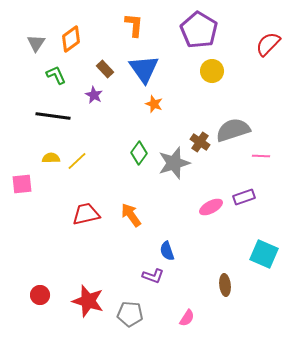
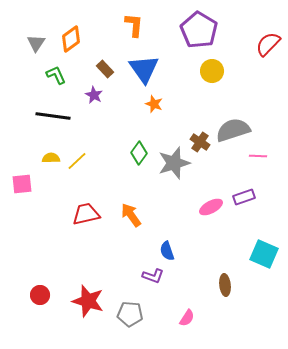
pink line: moved 3 px left
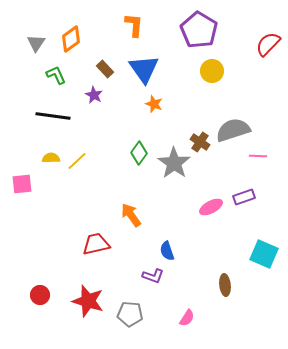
gray star: rotated 20 degrees counterclockwise
red trapezoid: moved 10 px right, 30 px down
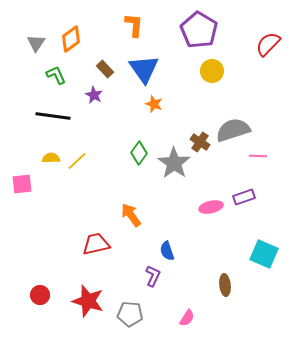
pink ellipse: rotated 15 degrees clockwise
purple L-shape: rotated 85 degrees counterclockwise
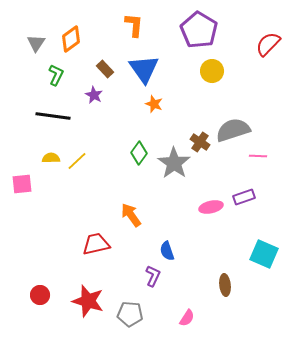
green L-shape: rotated 50 degrees clockwise
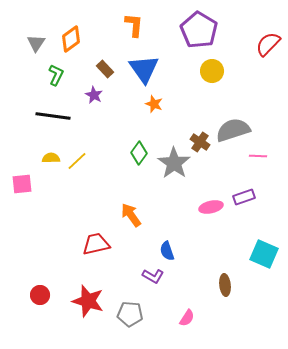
purple L-shape: rotated 95 degrees clockwise
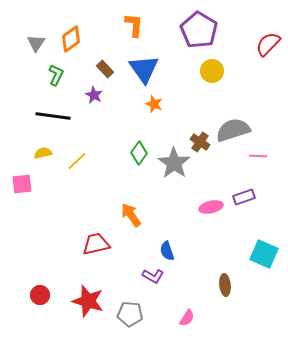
yellow semicircle: moved 8 px left, 5 px up; rotated 12 degrees counterclockwise
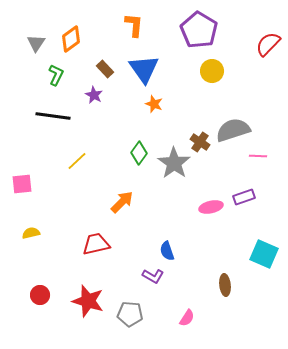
yellow semicircle: moved 12 px left, 80 px down
orange arrow: moved 9 px left, 13 px up; rotated 80 degrees clockwise
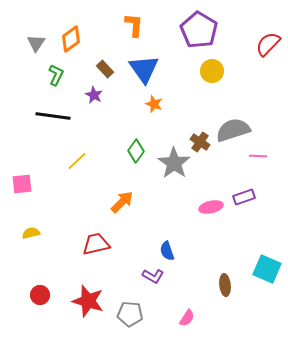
green diamond: moved 3 px left, 2 px up
cyan square: moved 3 px right, 15 px down
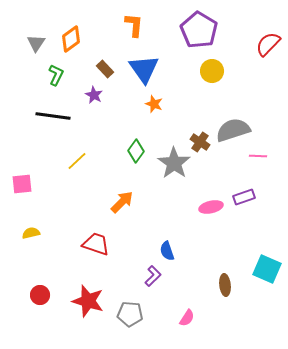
red trapezoid: rotated 32 degrees clockwise
purple L-shape: rotated 75 degrees counterclockwise
